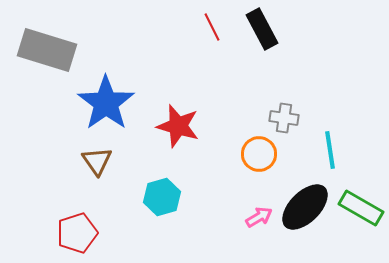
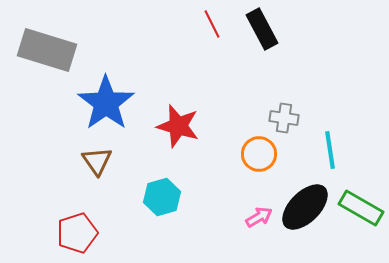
red line: moved 3 px up
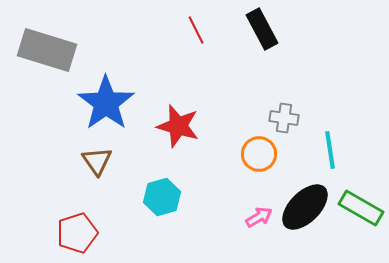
red line: moved 16 px left, 6 px down
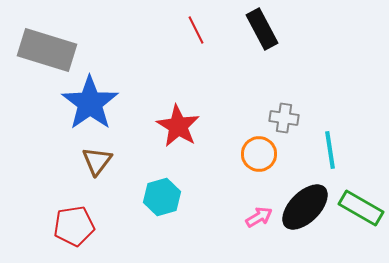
blue star: moved 16 px left
red star: rotated 15 degrees clockwise
brown triangle: rotated 12 degrees clockwise
red pentagon: moved 3 px left, 7 px up; rotated 9 degrees clockwise
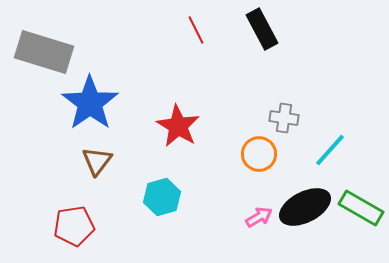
gray rectangle: moved 3 px left, 2 px down
cyan line: rotated 51 degrees clockwise
black ellipse: rotated 18 degrees clockwise
